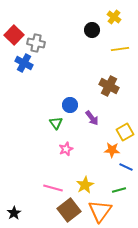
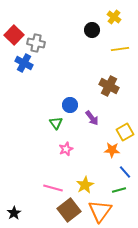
blue line: moved 1 px left, 5 px down; rotated 24 degrees clockwise
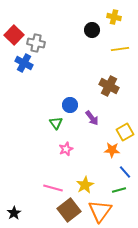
yellow cross: rotated 24 degrees counterclockwise
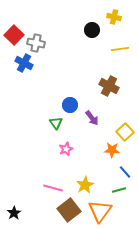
yellow square: rotated 12 degrees counterclockwise
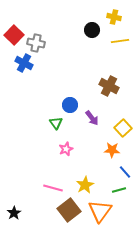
yellow line: moved 8 px up
yellow square: moved 2 px left, 4 px up
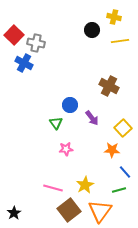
pink star: rotated 16 degrees clockwise
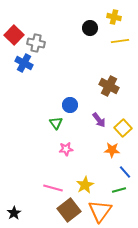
black circle: moved 2 px left, 2 px up
purple arrow: moved 7 px right, 2 px down
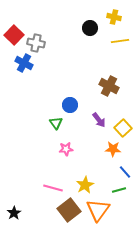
orange star: moved 1 px right, 1 px up
orange triangle: moved 2 px left, 1 px up
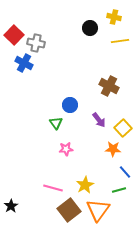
black star: moved 3 px left, 7 px up
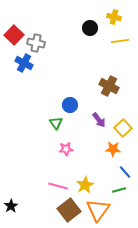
pink line: moved 5 px right, 2 px up
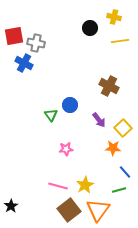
red square: moved 1 px down; rotated 36 degrees clockwise
green triangle: moved 5 px left, 8 px up
orange star: moved 1 px up
